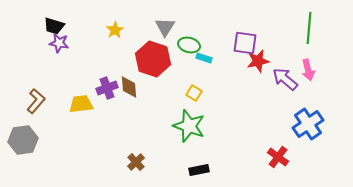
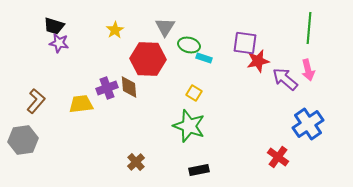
red hexagon: moved 5 px left; rotated 16 degrees counterclockwise
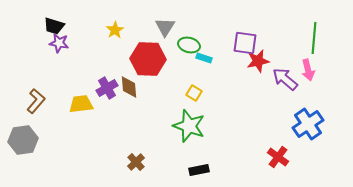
green line: moved 5 px right, 10 px down
purple cross: rotated 10 degrees counterclockwise
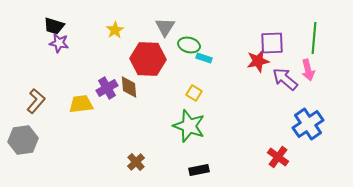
purple square: moved 27 px right; rotated 10 degrees counterclockwise
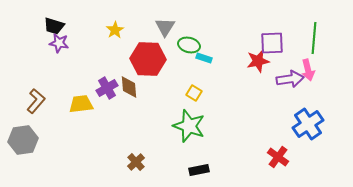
purple arrow: moved 5 px right; rotated 132 degrees clockwise
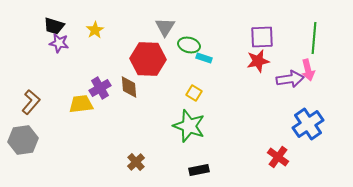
yellow star: moved 20 px left
purple square: moved 10 px left, 6 px up
purple cross: moved 7 px left
brown L-shape: moved 5 px left, 1 px down
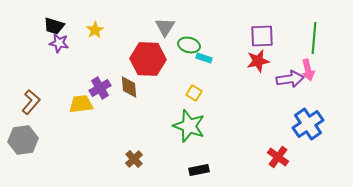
purple square: moved 1 px up
brown cross: moved 2 px left, 3 px up
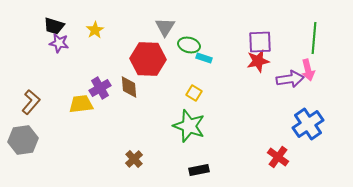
purple square: moved 2 px left, 6 px down
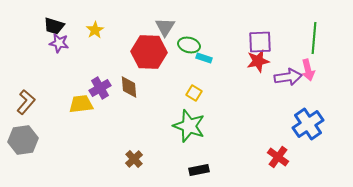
red hexagon: moved 1 px right, 7 px up
purple arrow: moved 2 px left, 2 px up
brown L-shape: moved 5 px left
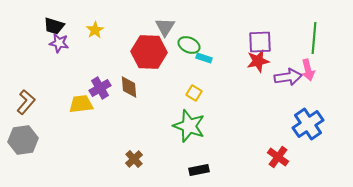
green ellipse: rotated 10 degrees clockwise
